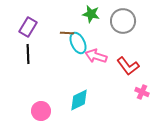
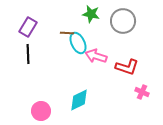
red L-shape: moved 1 px left, 1 px down; rotated 35 degrees counterclockwise
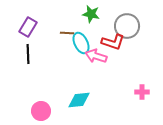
gray circle: moved 4 px right, 5 px down
cyan ellipse: moved 3 px right
red L-shape: moved 14 px left, 25 px up
pink cross: rotated 24 degrees counterclockwise
cyan diamond: rotated 20 degrees clockwise
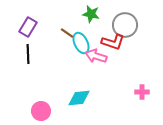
gray circle: moved 2 px left, 1 px up
brown line: rotated 32 degrees clockwise
cyan diamond: moved 2 px up
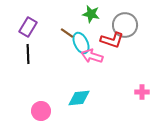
red L-shape: moved 1 px left, 2 px up
pink arrow: moved 4 px left
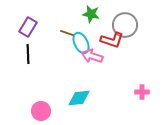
brown line: rotated 16 degrees counterclockwise
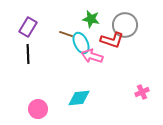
green star: moved 5 px down
brown line: moved 1 px left, 1 px down
pink cross: rotated 24 degrees counterclockwise
pink circle: moved 3 px left, 2 px up
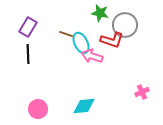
green star: moved 9 px right, 6 px up
cyan diamond: moved 5 px right, 8 px down
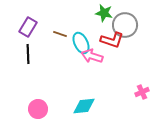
green star: moved 4 px right
brown line: moved 6 px left
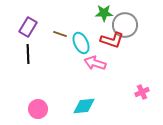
green star: rotated 12 degrees counterclockwise
pink arrow: moved 3 px right, 7 px down
